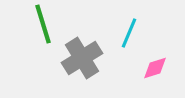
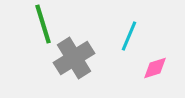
cyan line: moved 3 px down
gray cross: moved 8 px left
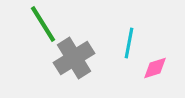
green line: rotated 15 degrees counterclockwise
cyan line: moved 7 px down; rotated 12 degrees counterclockwise
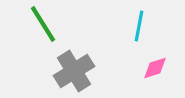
cyan line: moved 10 px right, 17 px up
gray cross: moved 13 px down
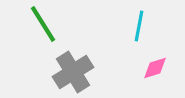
gray cross: moved 1 px left, 1 px down
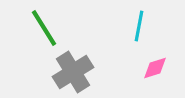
green line: moved 1 px right, 4 px down
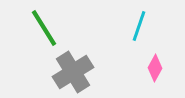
cyan line: rotated 8 degrees clockwise
pink diamond: rotated 44 degrees counterclockwise
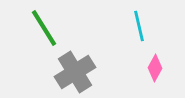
cyan line: rotated 32 degrees counterclockwise
gray cross: moved 2 px right
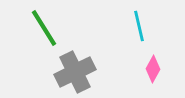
pink diamond: moved 2 px left, 1 px down
gray cross: rotated 6 degrees clockwise
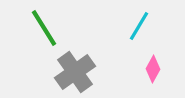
cyan line: rotated 44 degrees clockwise
gray cross: rotated 9 degrees counterclockwise
